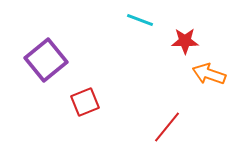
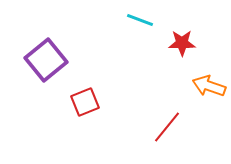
red star: moved 3 px left, 2 px down
orange arrow: moved 12 px down
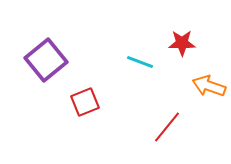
cyan line: moved 42 px down
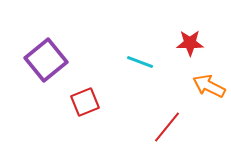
red star: moved 8 px right
orange arrow: rotated 8 degrees clockwise
